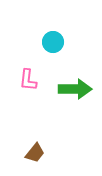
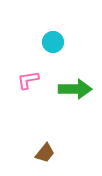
pink L-shape: rotated 75 degrees clockwise
brown trapezoid: moved 10 px right
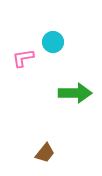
pink L-shape: moved 5 px left, 22 px up
green arrow: moved 4 px down
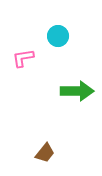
cyan circle: moved 5 px right, 6 px up
green arrow: moved 2 px right, 2 px up
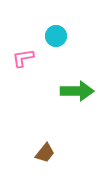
cyan circle: moved 2 px left
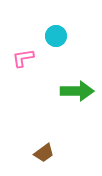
brown trapezoid: moved 1 px left; rotated 15 degrees clockwise
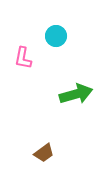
pink L-shape: rotated 70 degrees counterclockwise
green arrow: moved 1 px left, 3 px down; rotated 16 degrees counterclockwise
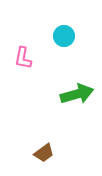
cyan circle: moved 8 px right
green arrow: moved 1 px right
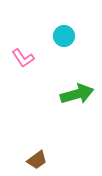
pink L-shape: rotated 45 degrees counterclockwise
brown trapezoid: moved 7 px left, 7 px down
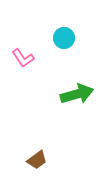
cyan circle: moved 2 px down
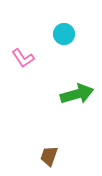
cyan circle: moved 4 px up
brown trapezoid: moved 12 px right, 4 px up; rotated 145 degrees clockwise
